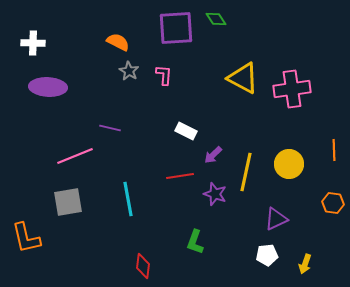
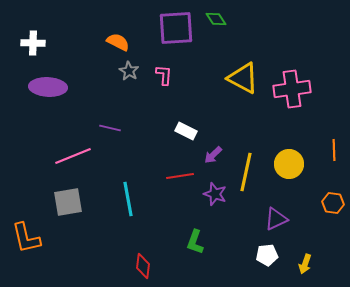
pink line: moved 2 px left
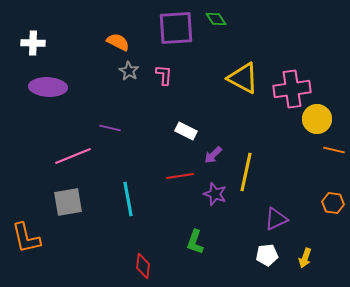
orange line: rotated 75 degrees counterclockwise
yellow circle: moved 28 px right, 45 px up
yellow arrow: moved 6 px up
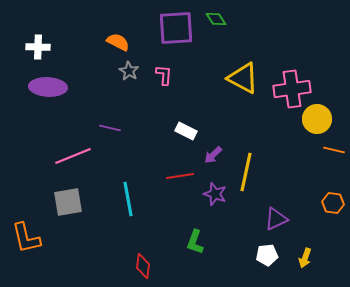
white cross: moved 5 px right, 4 px down
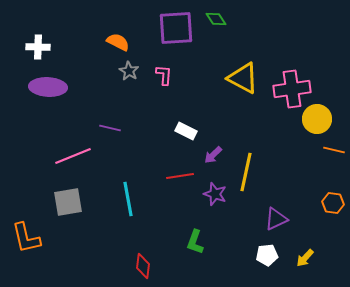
yellow arrow: rotated 24 degrees clockwise
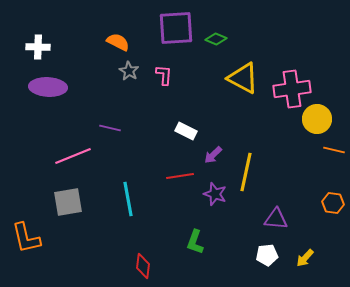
green diamond: moved 20 px down; rotated 35 degrees counterclockwise
purple triangle: rotated 30 degrees clockwise
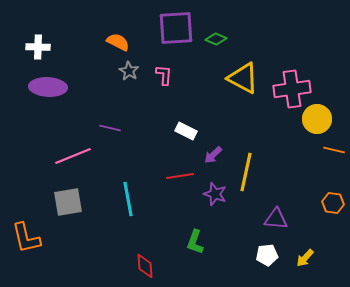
red diamond: moved 2 px right; rotated 10 degrees counterclockwise
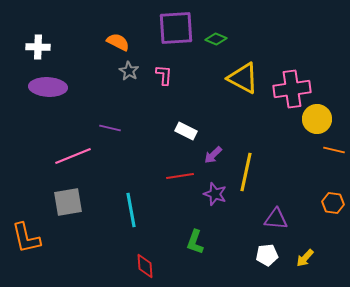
cyan line: moved 3 px right, 11 px down
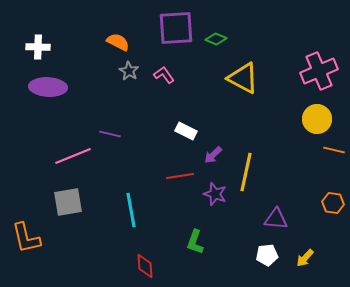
pink L-shape: rotated 40 degrees counterclockwise
pink cross: moved 27 px right, 18 px up; rotated 15 degrees counterclockwise
purple line: moved 6 px down
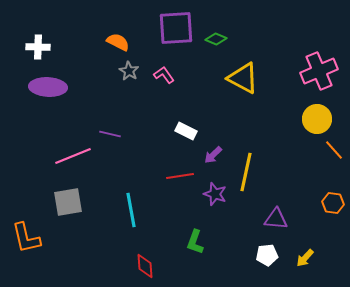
orange line: rotated 35 degrees clockwise
